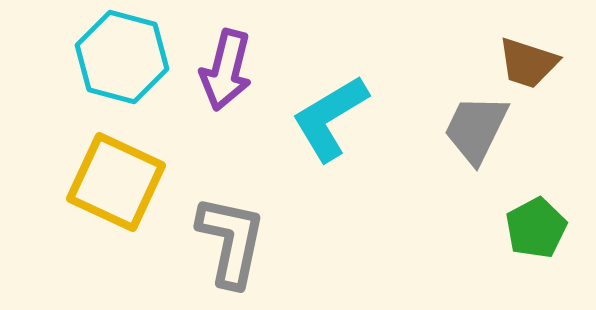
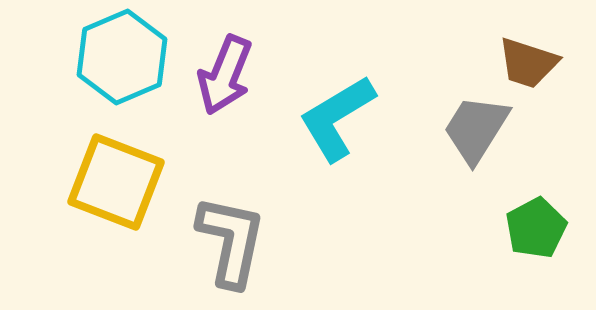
cyan hexagon: rotated 22 degrees clockwise
purple arrow: moved 1 px left, 5 px down; rotated 8 degrees clockwise
cyan L-shape: moved 7 px right
gray trapezoid: rotated 6 degrees clockwise
yellow square: rotated 4 degrees counterclockwise
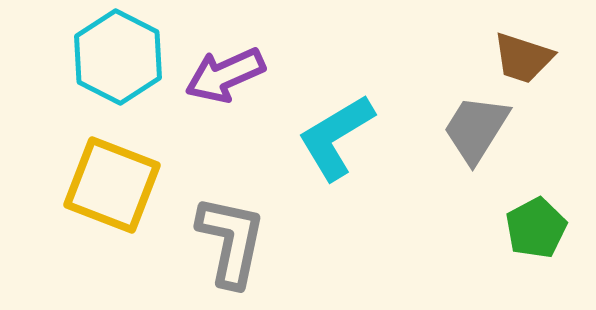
cyan hexagon: moved 4 px left; rotated 10 degrees counterclockwise
brown trapezoid: moved 5 px left, 5 px up
purple arrow: rotated 44 degrees clockwise
cyan L-shape: moved 1 px left, 19 px down
yellow square: moved 4 px left, 3 px down
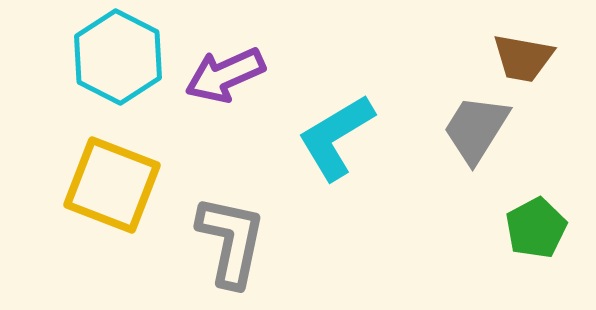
brown trapezoid: rotated 8 degrees counterclockwise
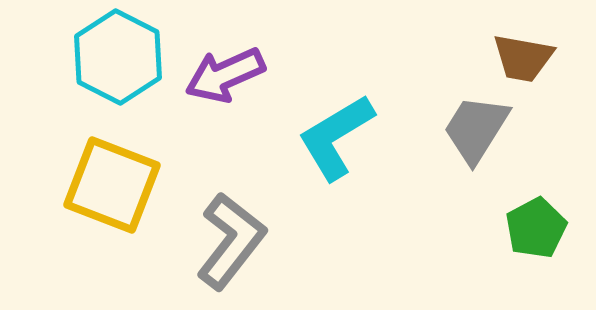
gray L-shape: rotated 26 degrees clockwise
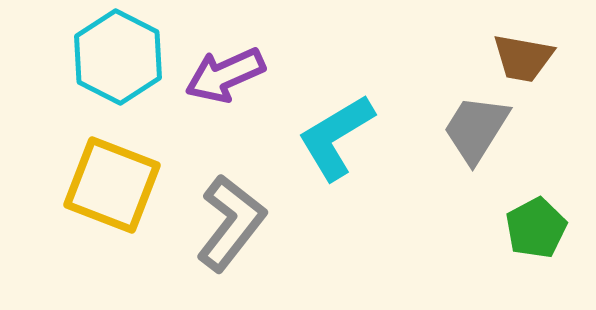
gray L-shape: moved 18 px up
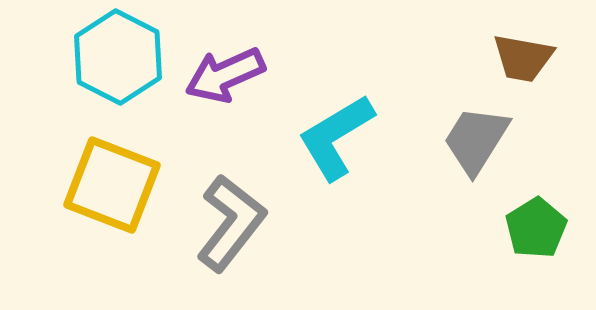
gray trapezoid: moved 11 px down
green pentagon: rotated 4 degrees counterclockwise
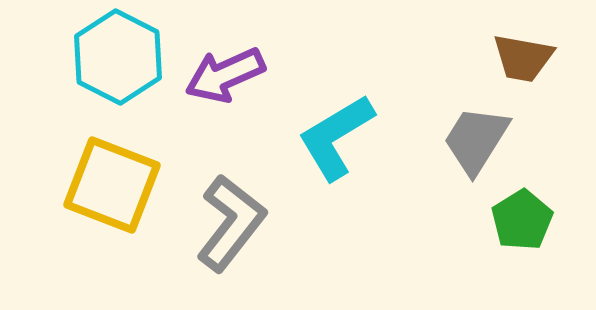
green pentagon: moved 14 px left, 8 px up
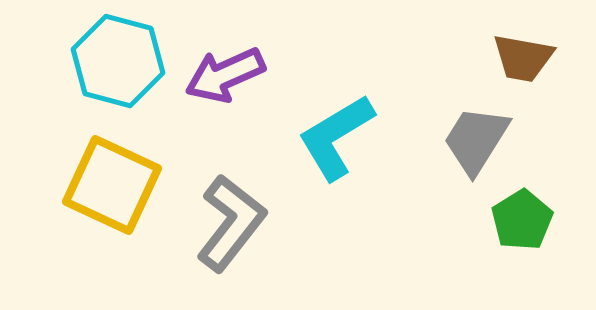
cyan hexagon: moved 4 px down; rotated 12 degrees counterclockwise
yellow square: rotated 4 degrees clockwise
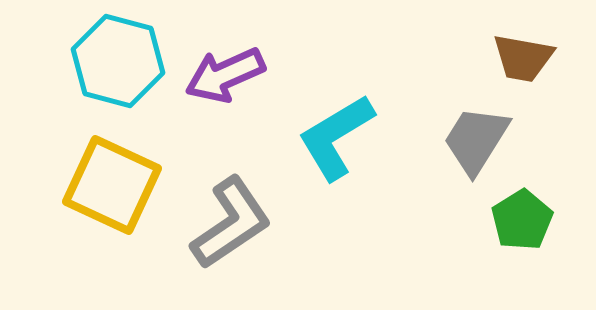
gray L-shape: rotated 18 degrees clockwise
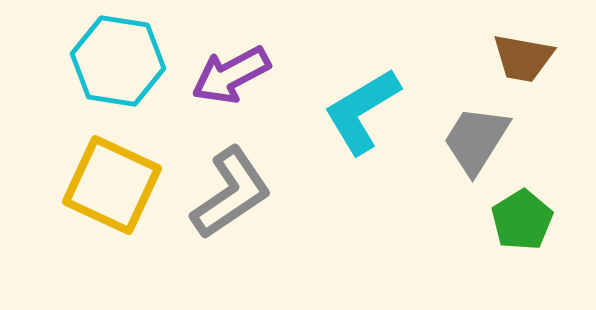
cyan hexagon: rotated 6 degrees counterclockwise
purple arrow: moved 6 px right; rotated 4 degrees counterclockwise
cyan L-shape: moved 26 px right, 26 px up
gray L-shape: moved 30 px up
